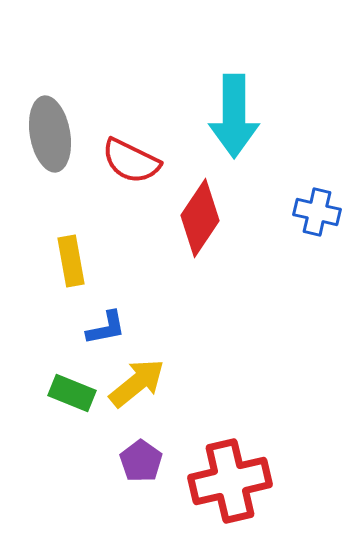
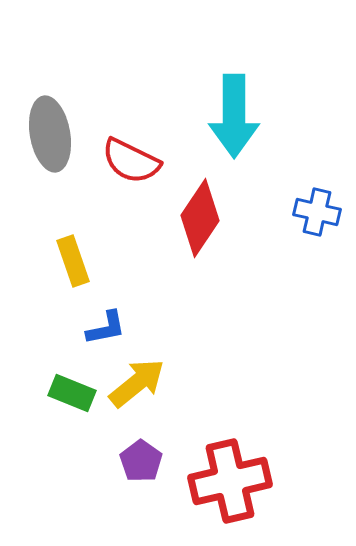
yellow rectangle: moved 2 px right; rotated 9 degrees counterclockwise
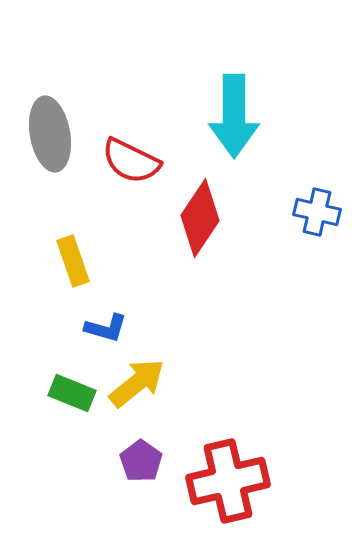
blue L-shape: rotated 27 degrees clockwise
red cross: moved 2 px left
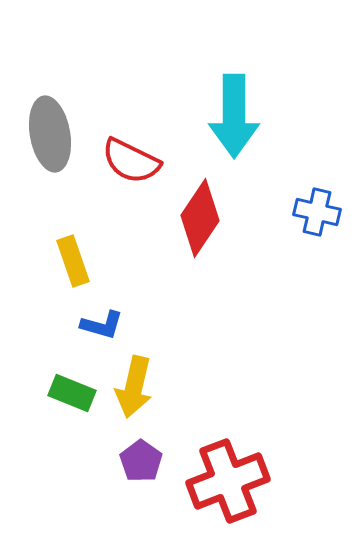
blue L-shape: moved 4 px left, 3 px up
yellow arrow: moved 3 px left, 4 px down; rotated 142 degrees clockwise
red cross: rotated 8 degrees counterclockwise
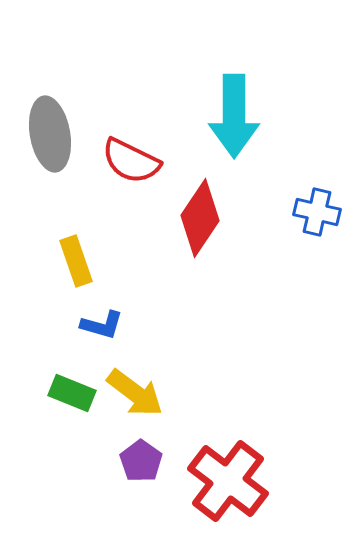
yellow rectangle: moved 3 px right
yellow arrow: moved 1 px right, 6 px down; rotated 66 degrees counterclockwise
red cross: rotated 32 degrees counterclockwise
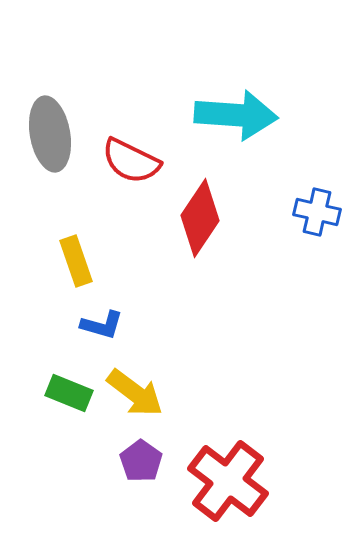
cyan arrow: moved 2 px right, 1 px up; rotated 86 degrees counterclockwise
green rectangle: moved 3 px left
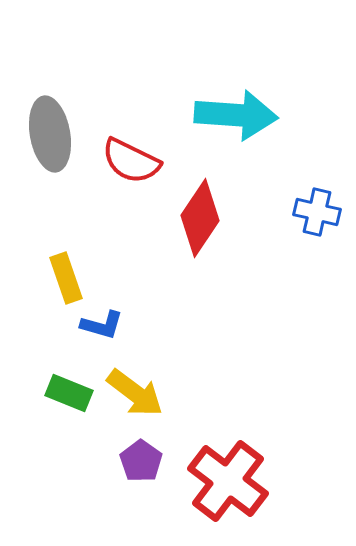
yellow rectangle: moved 10 px left, 17 px down
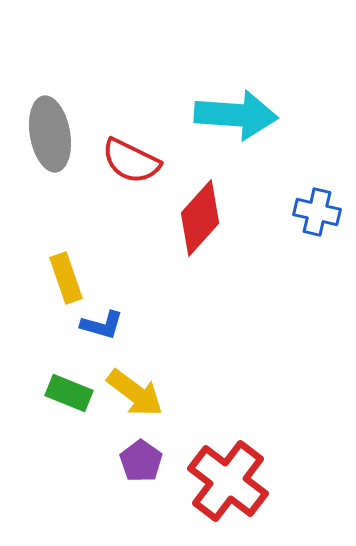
red diamond: rotated 8 degrees clockwise
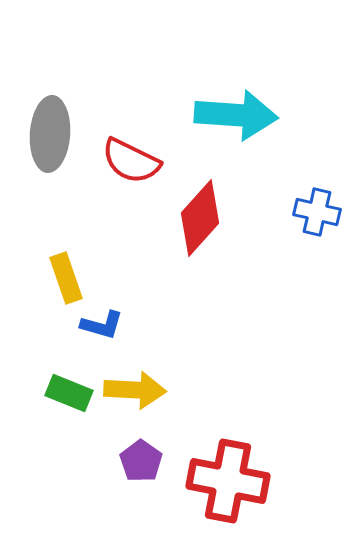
gray ellipse: rotated 14 degrees clockwise
yellow arrow: moved 3 px up; rotated 34 degrees counterclockwise
red cross: rotated 26 degrees counterclockwise
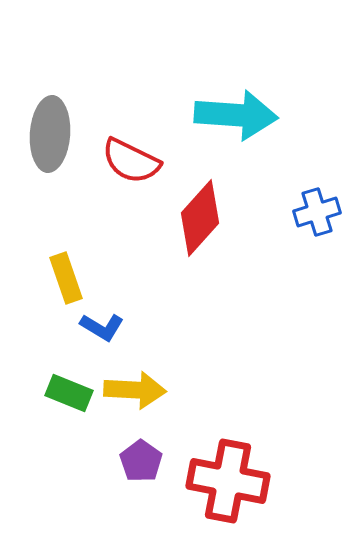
blue cross: rotated 30 degrees counterclockwise
blue L-shape: moved 2 px down; rotated 15 degrees clockwise
